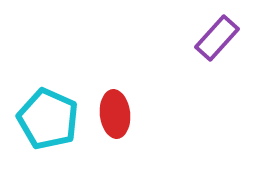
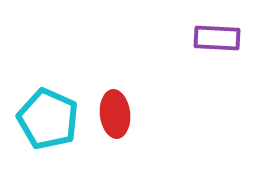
purple rectangle: rotated 51 degrees clockwise
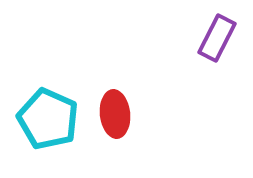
purple rectangle: rotated 66 degrees counterclockwise
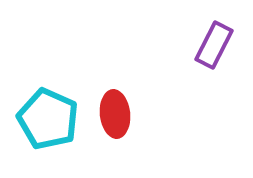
purple rectangle: moved 3 px left, 7 px down
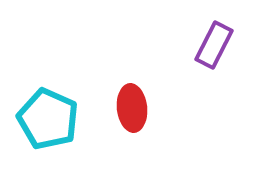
red ellipse: moved 17 px right, 6 px up
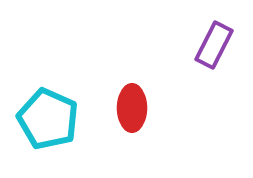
red ellipse: rotated 6 degrees clockwise
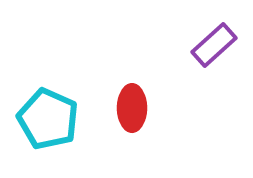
purple rectangle: rotated 21 degrees clockwise
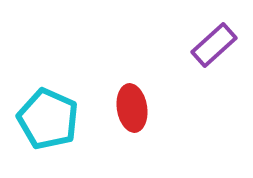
red ellipse: rotated 9 degrees counterclockwise
